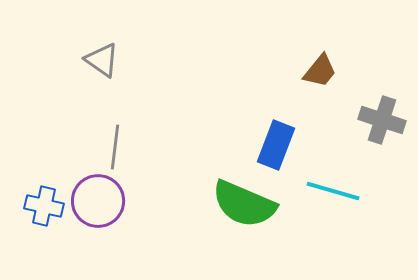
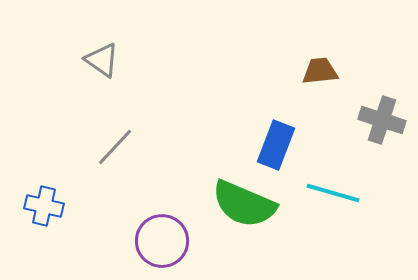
brown trapezoid: rotated 135 degrees counterclockwise
gray line: rotated 36 degrees clockwise
cyan line: moved 2 px down
purple circle: moved 64 px right, 40 px down
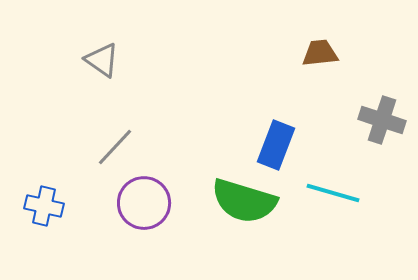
brown trapezoid: moved 18 px up
green semicircle: moved 3 px up; rotated 6 degrees counterclockwise
purple circle: moved 18 px left, 38 px up
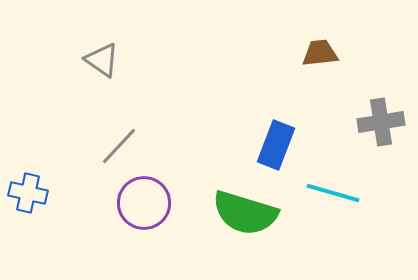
gray cross: moved 1 px left, 2 px down; rotated 27 degrees counterclockwise
gray line: moved 4 px right, 1 px up
green semicircle: moved 1 px right, 12 px down
blue cross: moved 16 px left, 13 px up
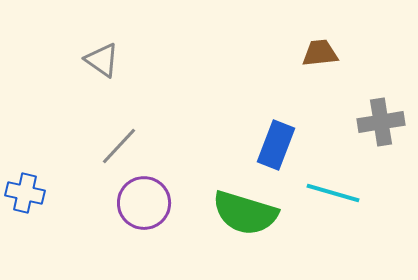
blue cross: moved 3 px left
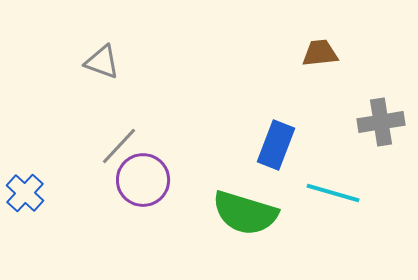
gray triangle: moved 2 px down; rotated 15 degrees counterclockwise
blue cross: rotated 30 degrees clockwise
purple circle: moved 1 px left, 23 px up
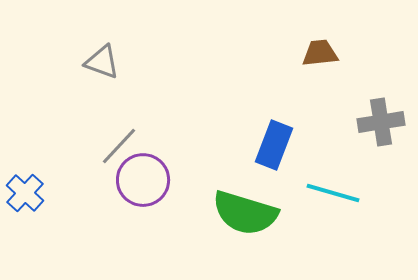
blue rectangle: moved 2 px left
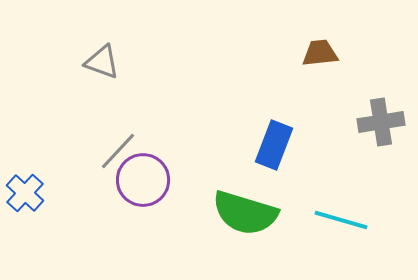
gray line: moved 1 px left, 5 px down
cyan line: moved 8 px right, 27 px down
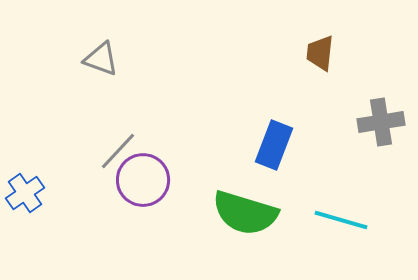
brown trapezoid: rotated 78 degrees counterclockwise
gray triangle: moved 1 px left, 3 px up
blue cross: rotated 12 degrees clockwise
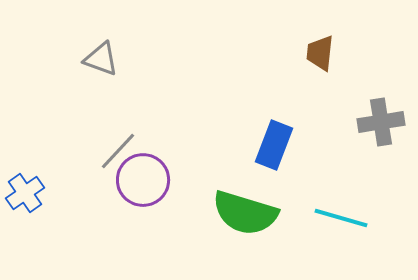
cyan line: moved 2 px up
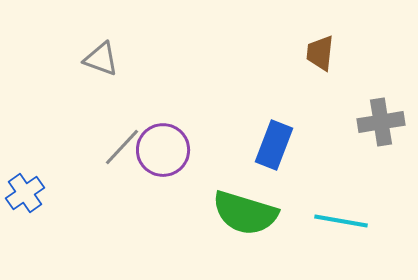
gray line: moved 4 px right, 4 px up
purple circle: moved 20 px right, 30 px up
cyan line: moved 3 px down; rotated 6 degrees counterclockwise
